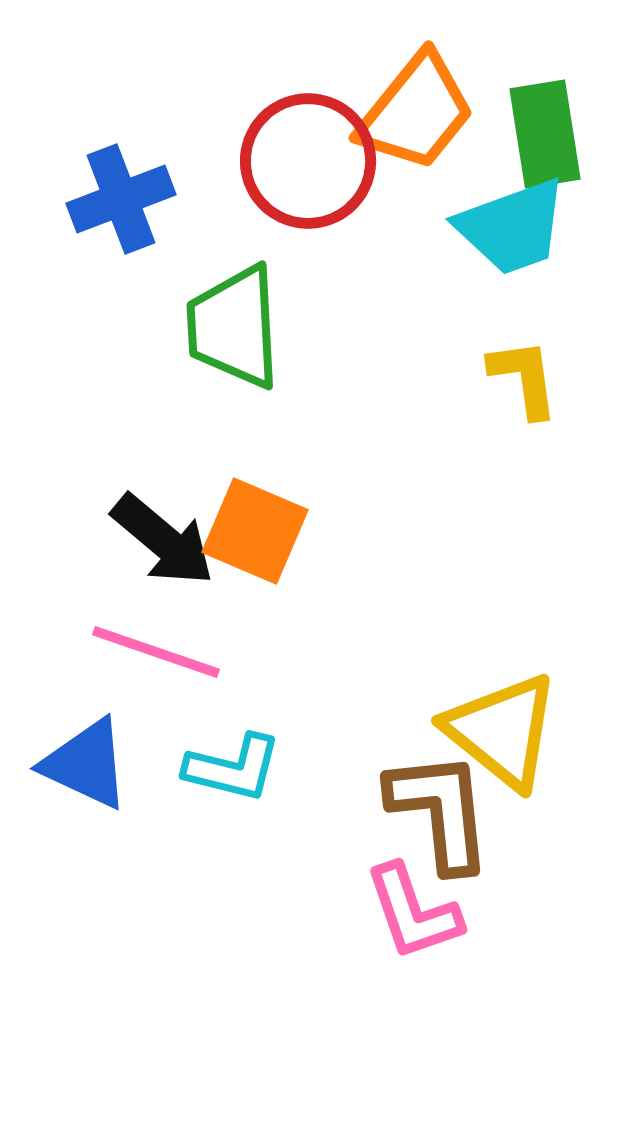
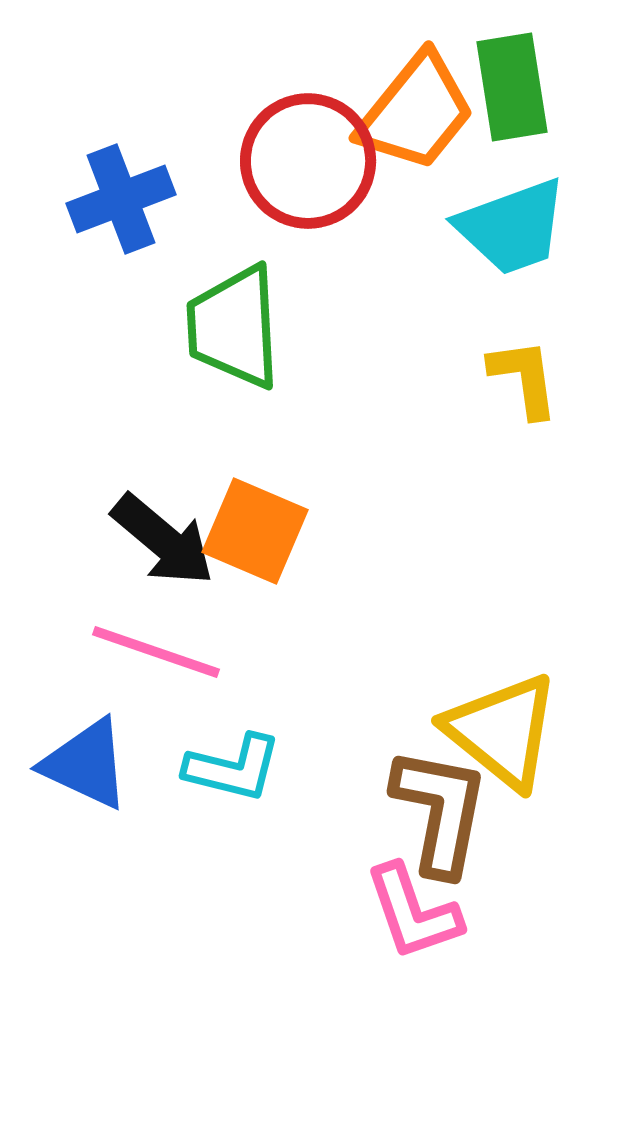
green rectangle: moved 33 px left, 47 px up
brown L-shape: rotated 17 degrees clockwise
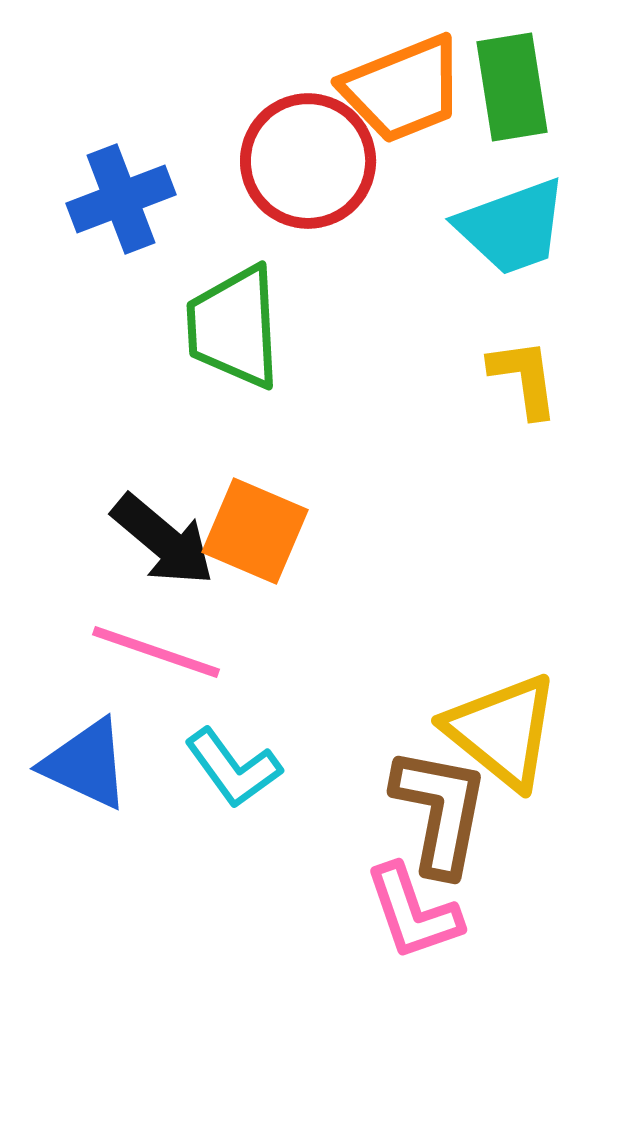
orange trapezoid: moved 13 px left, 23 px up; rotated 29 degrees clockwise
cyan L-shape: rotated 40 degrees clockwise
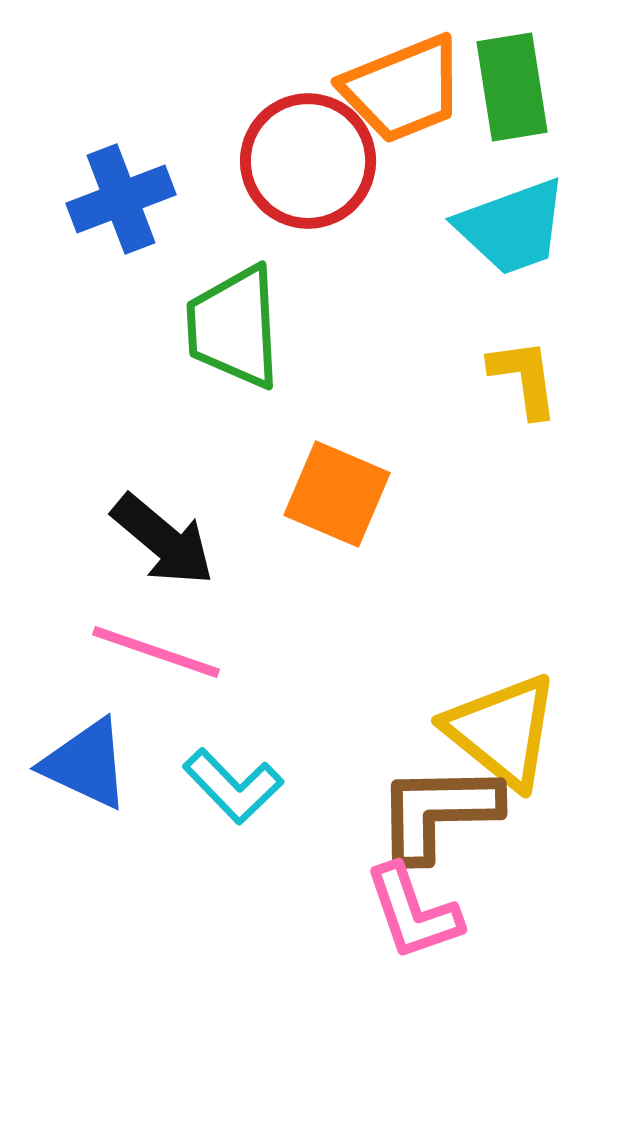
orange square: moved 82 px right, 37 px up
cyan L-shape: moved 18 px down; rotated 8 degrees counterclockwise
brown L-shape: moved 2 px left, 1 px down; rotated 102 degrees counterclockwise
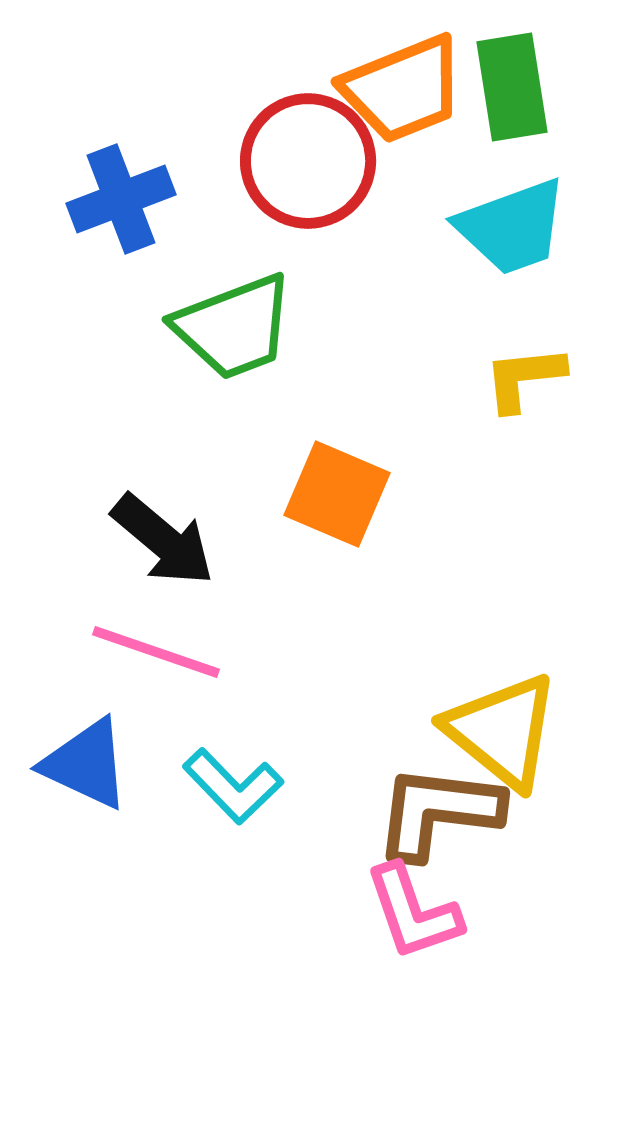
green trapezoid: rotated 108 degrees counterclockwise
yellow L-shape: rotated 88 degrees counterclockwise
brown L-shape: rotated 8 degrees clockwise
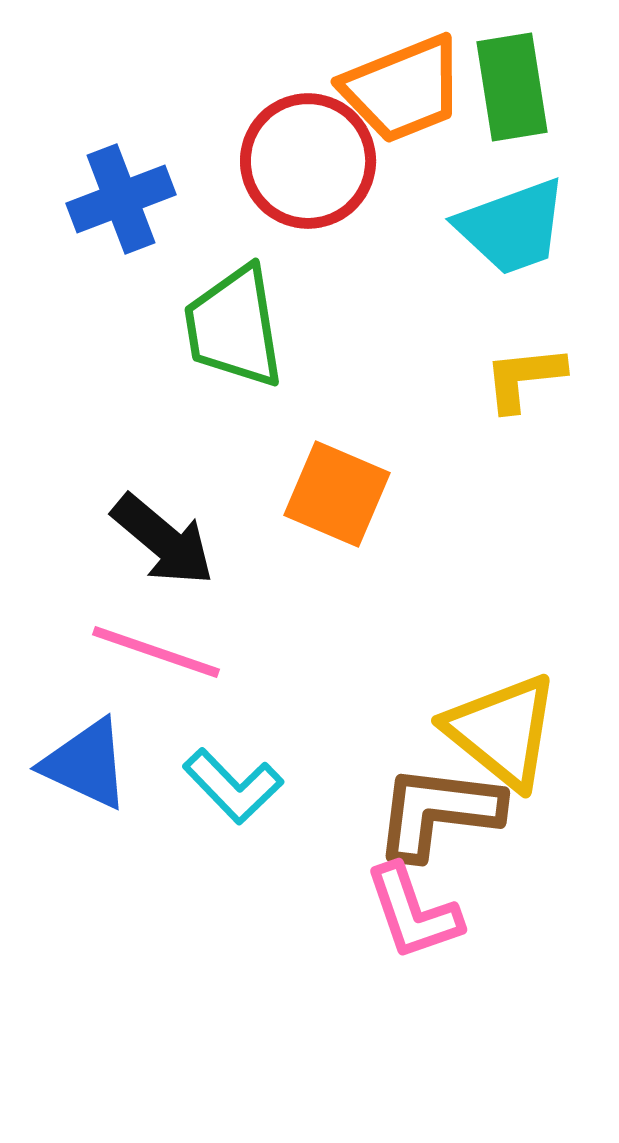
green trapezoid: rotated 102 degrees clockwise
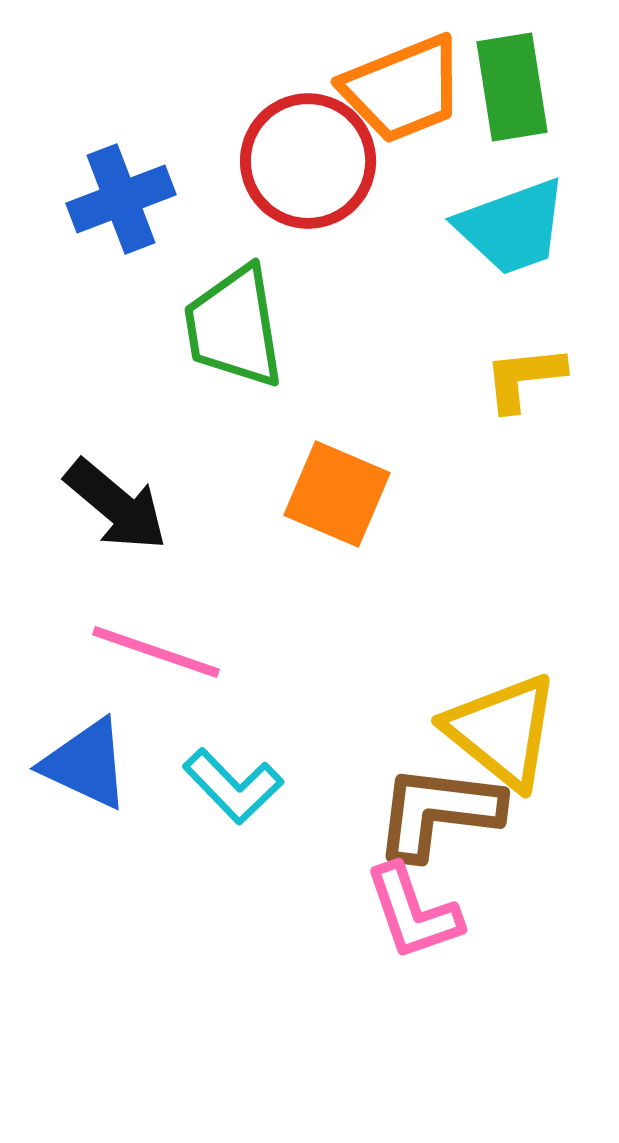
black arrow: moved 47 px left, 35 px up
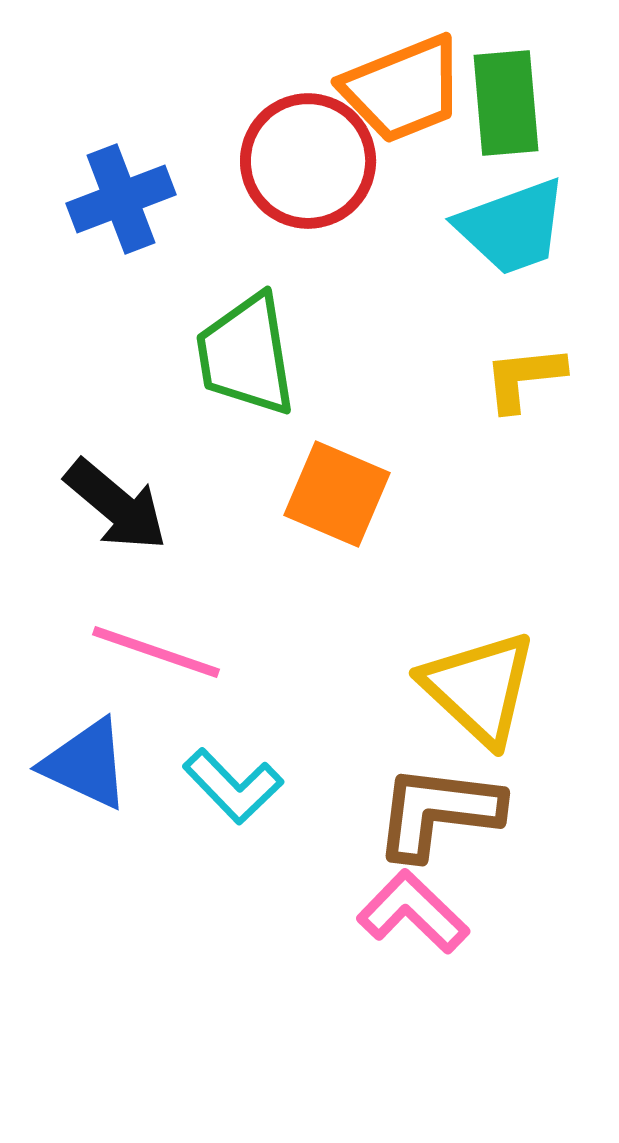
green rectangle: moved 6 px left, 16 px down; rotated 4 degrees clockwise
green trapezoid: moved 12 px right, 28 px down
yellow triangle: moved 23 px left, 43 px up; rotated 4 degrees clockwise
pink L-shape: rotated 153 degrees clockwise
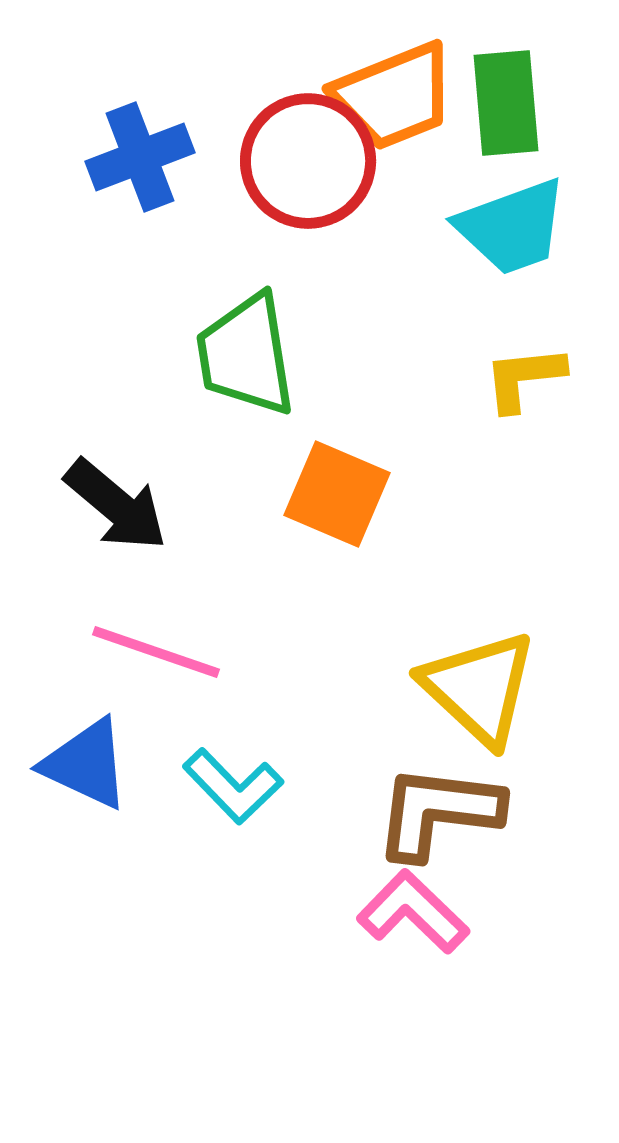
orange trapezoid: moved 9 px left, 7 px down
blue cross: moved 19 px right, 42 px up
